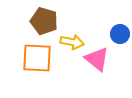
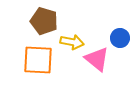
blue circle: moved 4 px down
orange square: moved 1 px right, 2 px down
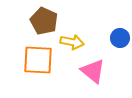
brown pentagon: rotated 8 degrees clockwise
pink triangle: moved 4 px left, 12 px down
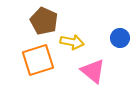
orange square: rotated 20 degrees counterclockwise
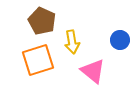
brown pentagon: moved 2 px left
blue circle: moved 2 px down
yellow arrow: rotated 70 degrees clockwise
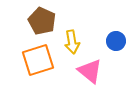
blue circle: moved 4 px left, 1 px down
pink triangle: moved 3 px left
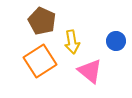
orange square: moved 2 px right, 1 px down; rotated 16 degrees counterclockwise
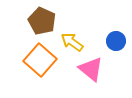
yellow arrow: rotated 135 degrees clockwise
orange square: moved 1 px up; rotated 16 degrees counterclockwise
pink triangle: moved 1 px right, 2 px up
